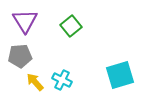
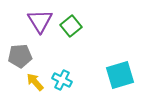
purple triangle: moved 15 px right
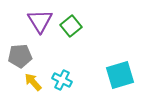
yellow arrow: moved 2 px left
